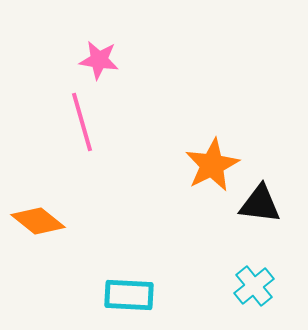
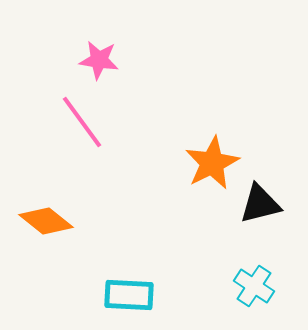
pink line: rotated 20 degrees counterclockwise
orange star: moved 2 px up
black triangle: rotated 21 degrees counterclockwise
orange diamond: moved 8 px right
cyan cross: rotated 18 degrees counterclockwise
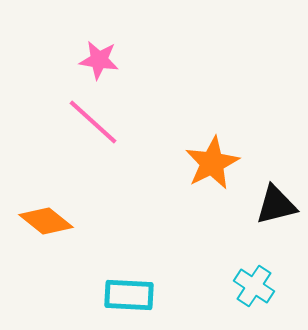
pink line: moved 11 px right; rotated 12 degrees counterclockwise
black triangle: moved 16 px right, 1 px down
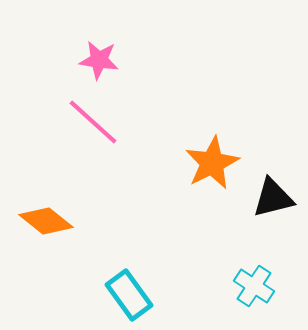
black triangle: moved 3 px left, 7 px up
cyan rectangle: rotated 51 degrees clockwise
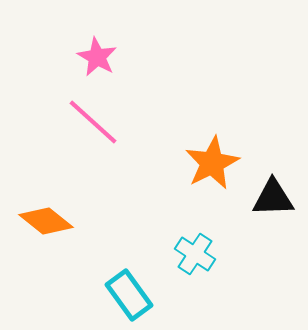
pink star: moved 2 px left, 3 px up; rotated 21 degrees clockwise
black triangle: rotated 12 degrees clockwise
cyan cross: moved 59 px left, 32 px up
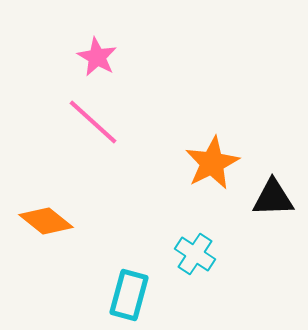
cyan rectangle: rotated 51 degrees clockwise
